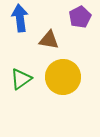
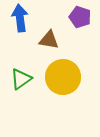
purple pentagon: rotated 25 degrees counterclockwise
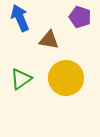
blue arrow: rotated 16 degrees counterclockwise
yellow circle: moved 3 px right, 1 px down
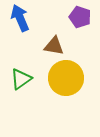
brown triangle: moved 5 px right, 6 px down
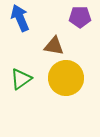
purple pentagon: rotated 20 degrees counterclockwise
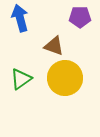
blue arrow: rotated 8 degrees clockwise
brown triangle: rotated 10 degrees clockwise
yellow circle: moved 1 px left
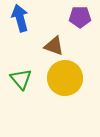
green triangle: rotated 35 degrees counterclockwise
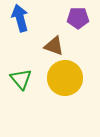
purple pentagon: moved 2 px left, 1 px down
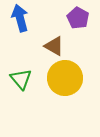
purple pentagon: rotated 30 degrees clockwise
brown triangle: rotated 10 degrees clockwise
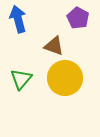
blue arrow: moved 2 px left, 1 px down
brown triangle: rotated 10 degrees counterclockwise
green triangle: rotated 20 degrees clockwise
